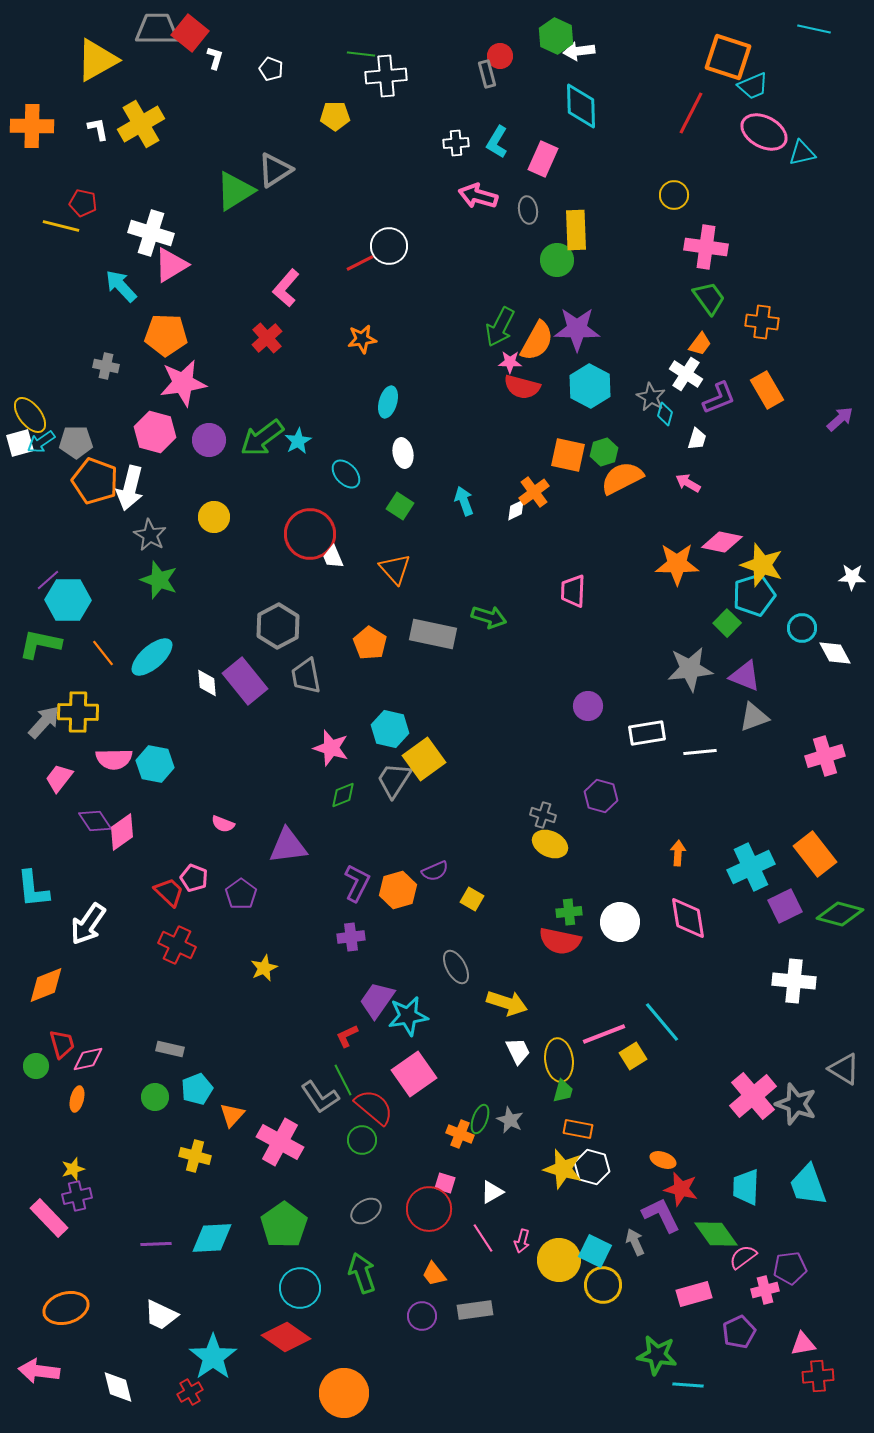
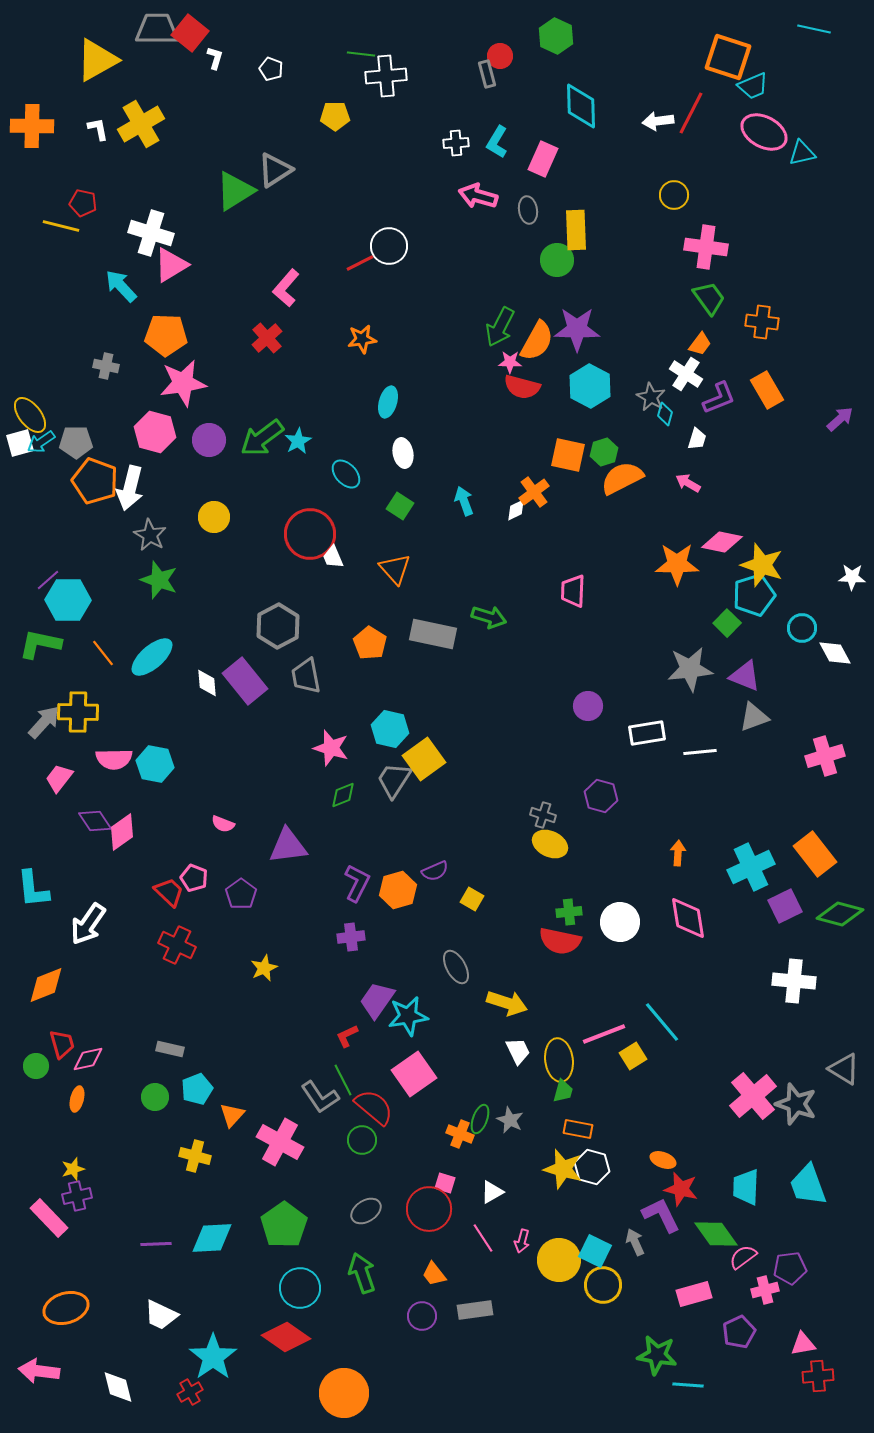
white arrow at (579, 51): moved 79 px right, 70 px down
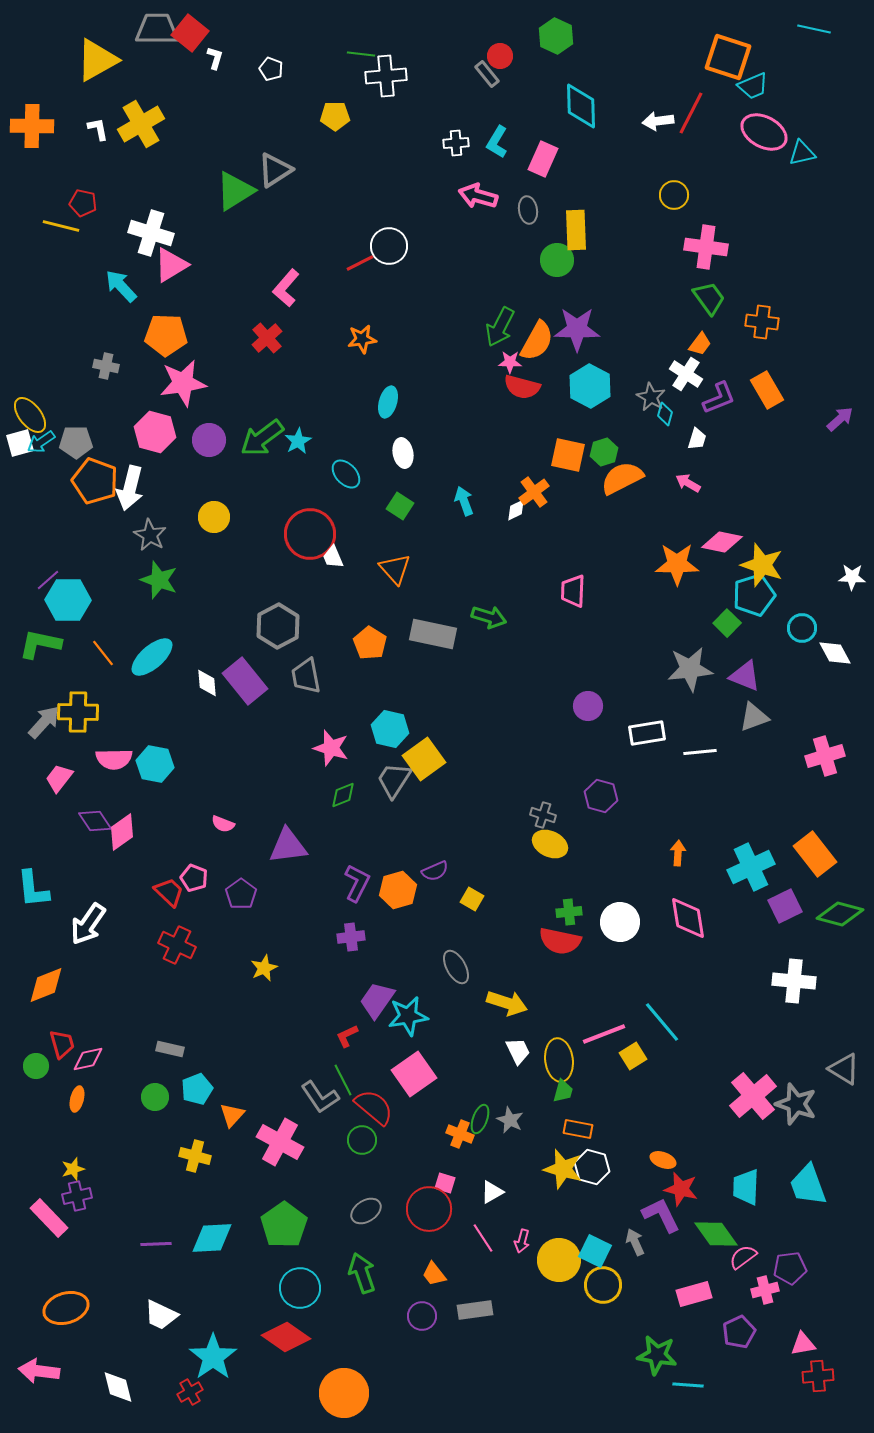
gray rectangle at (487, 74): rotated 24 degrees counterclockwise
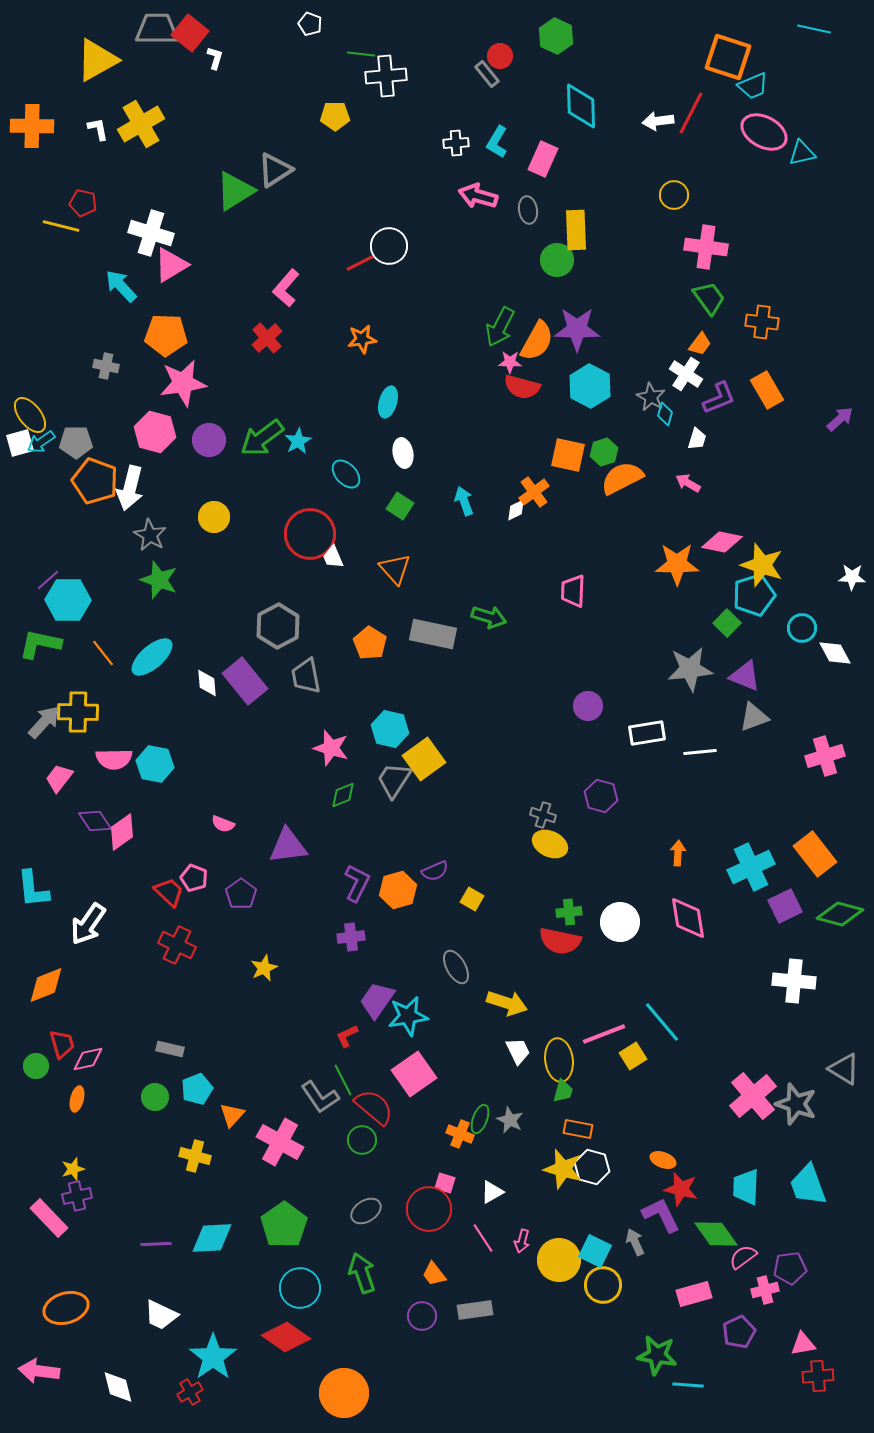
white pentagon at (271, 69): moved 39 px right, 45 px up
